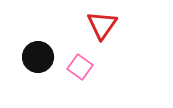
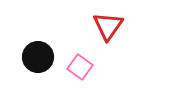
red triangle: moved 6 px right, 1 px down
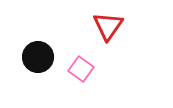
pink square: moved 1 px right, 2 px down
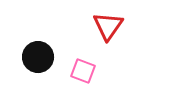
pink square: moved 2 px right, 2 px down; rotated 15 degrees counterclockwise
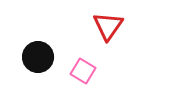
pink square: rotated 10 degrees clockwise
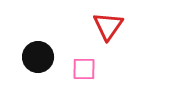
pink square: moved 1 px right, 2 px up; rotated 30 degrees counterclockwise
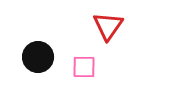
pink square: moved 2 px up
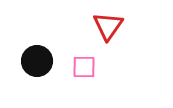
black circle: moved 1 px left, 4 px down
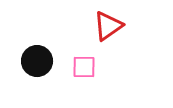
red triangle: rotated 20 degrees clockwise
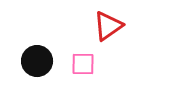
pink square: moved 1 px left, 3 px up
